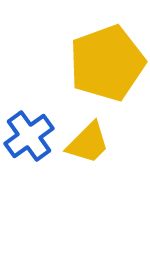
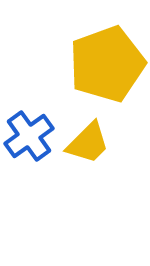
yellow pentagon: moved 1 px down
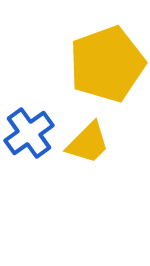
blue cross: moved 3 px up
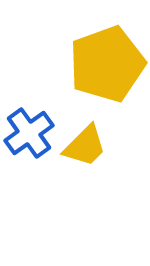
yellow trapezoid: moved 3 px left, 3 px down
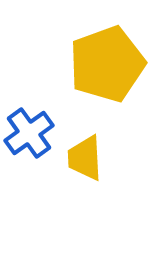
yellow trapezoid: moved 12 px down; rotated 132 degrees clockwise
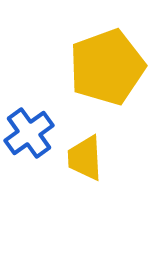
yellow pentagon: moved 3 px down
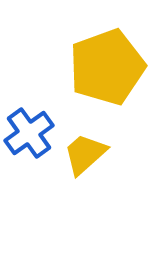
yellow trapezoid: moved 4 px up; rotated 51 degrees clockwise
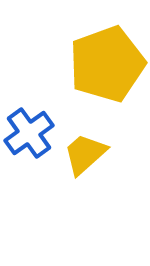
yellow pentagon: moved 3 px up
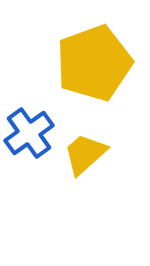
yellow pentagon: moved 13 px left, 1 px up
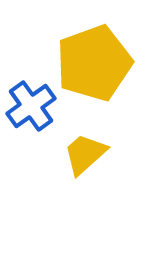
blue cross: moved 2 px right, 27 px up
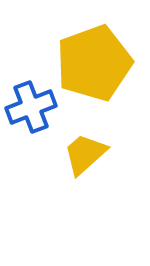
blue cross: moved 1 px down; rotated 15 degrees clockwise
